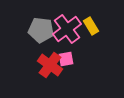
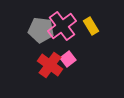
pink cross: moved 5 px left, 3 px up
pink square: moved 2 px right; rotated 28 degrees counterclockwise
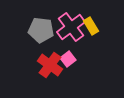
pink cross: moved 9 px right, 1 px down
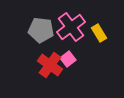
yellow rectangle: moved 8 px right, 7 px down
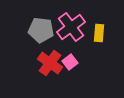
yellow rectangle: rotated 36 degrees clockwise
pink square: moved 2 px right, 3 px down
red cross: moved 2 px up
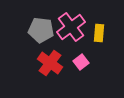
pink square: moved 11 px right
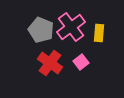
gray pentagon: rotated 15 degrees clockwise
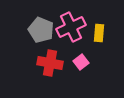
pink cross: rotated 12 degrees clockwise
red cross: rotated 25 degrees counterclockwise
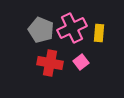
pink cross: moved 1 px right, 1 px down
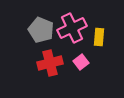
yellow rectangle: moved 4 px down
red cross: rotated 25 degrees counterclockwise
